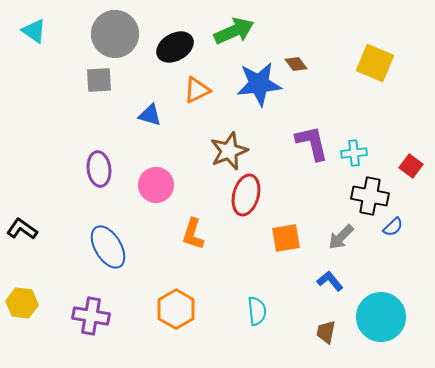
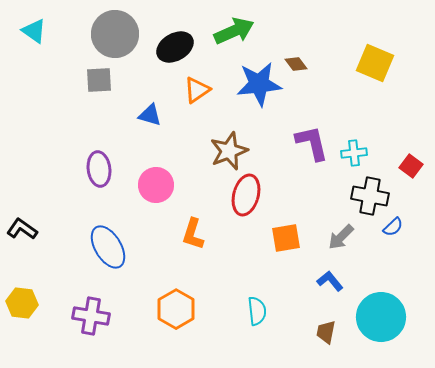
orange triangle: rotated 8 degrees counterclockwise
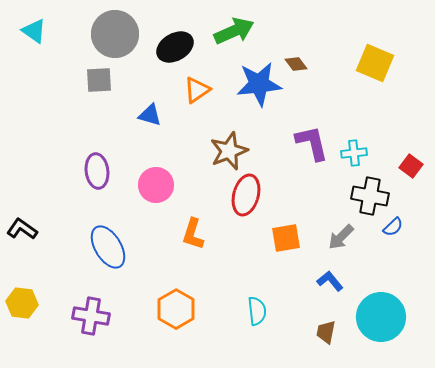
purple ellipse: moved 2 px left, 2 px down
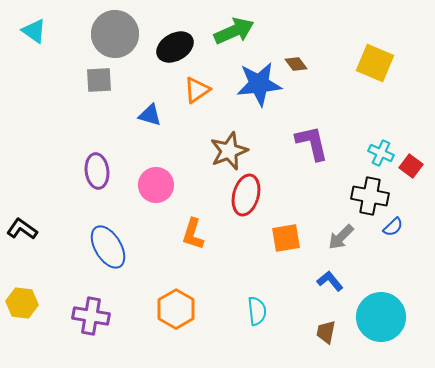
cyan cross: moved 27 px right; rotated 30 degrees clockwise
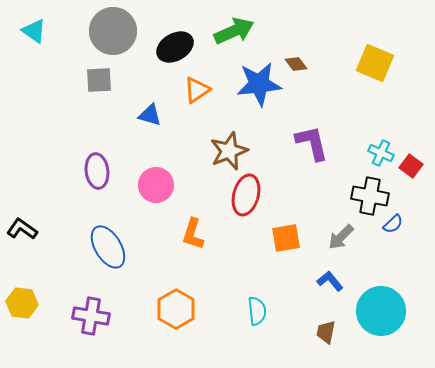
gray circle: moved 2 px left, 3 px up
blue semicircle: moved 3 px up
cyan circle: moved 6 px up
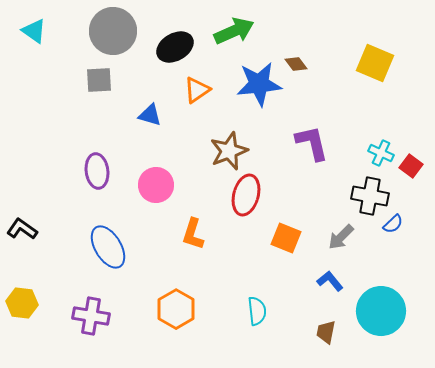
orange square: rotated 32 degrees clockwise
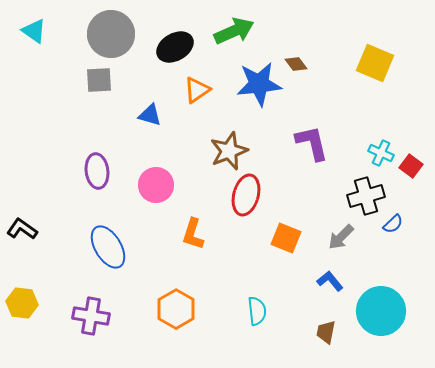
gray circle: moved 2 px left, 3 px down
black cross: moved 4 px left; rotated 27 degrees counterclockwise
